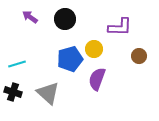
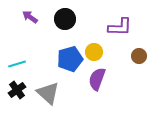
yellow circle: moved 3 px down
black cross: moved 4 px right, 2 px up; rotated 36 degrees clockwise
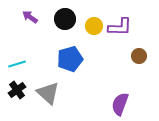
yellow circle: moved 26 px up
purple semicircle: moved 23 px right, 25 px down
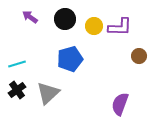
gray triangle: rotated 35 degrees clockwise
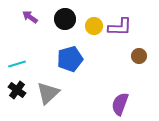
black cross: rotated 18 degrees counterclockwise
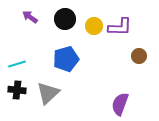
blue pentagon: moved 4 px left
black cross: rotated 30 degrees counterclockwise
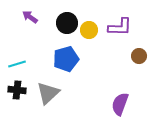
black circle: moved 2 px right, 4 px down
yellow circle: moved 5 px left, 4 px down
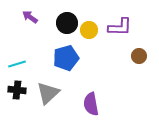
blue pentagon: moved 1 px up
purple semicircle: moved 29 px left; rotated 30 degrees counterclockwise
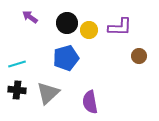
purple semicircle: moved 1 px left, 2 px up
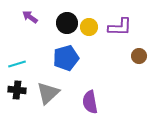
yellow circle: moved 3 px up
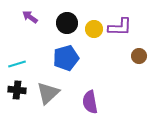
yellow circle: moved 5 px right, 2 px down
